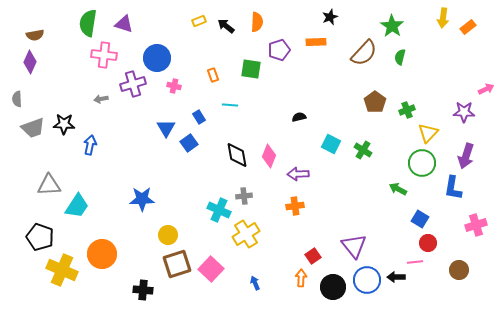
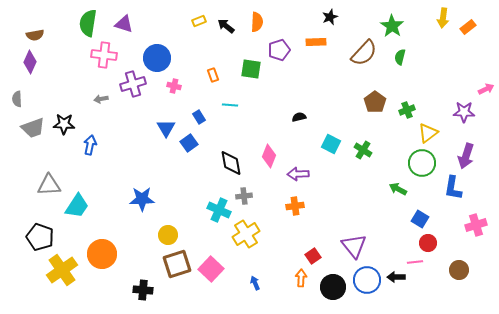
yellow triangle at (428, 133): rotated 10 degrees clockwise
black diamond at (237, 155): moved 6 px left, 8 px down
yellow cross at (62, 270): rotated 32 degrees clockwise
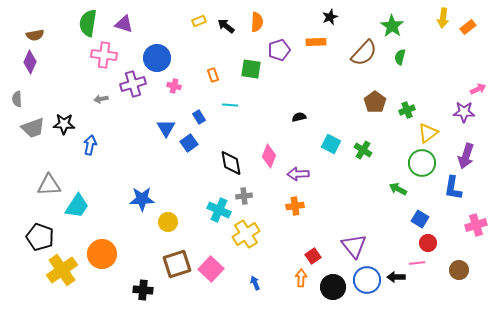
pink arrow at (486, 89): moved 8 px left
yellow circle at (168, 235): moved 13 px up
pink line at (415, 262): moved 2 px right, 1 px down
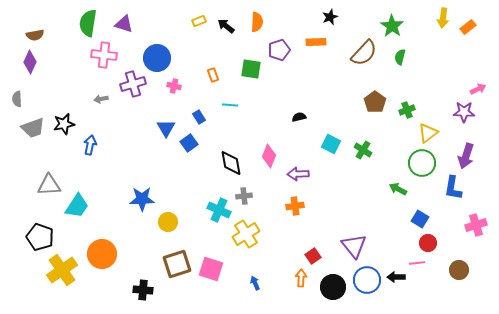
black star at (64, 124): rotated 15 degrees counterclockwise
pink square at (211, 269): rotated 25 degrees counterclockwise
